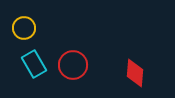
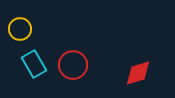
yellow circle: moved 4 px left, 1 px down
red diamond: moved 3 px right; rotated 68 degrees clockwise
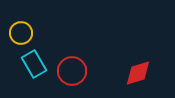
yellow circle: moved 1 px right, 4 px down
red circle: moved 1 px left, 6 px down
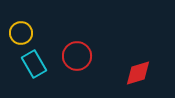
red circle: moved 5 px right, 15 px up
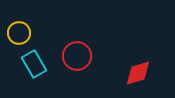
yellow circle: moved 2 px left
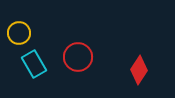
red circle: moved 1 px right, 1 px down
red diamond: moved 1 px right, 3 px up; rotated 40 degrees counterclockwise
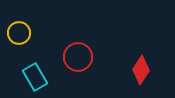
cyan rectangle: moved 1 px right, 13 px down
red diamond: moved 2 px right
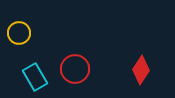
red circle: moved 3 px left, 12 px down
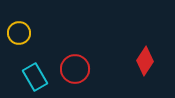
red diamond: moved 4 px right, 9 px up
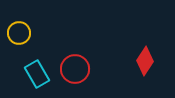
cyan rectangle: moved 2 px right, 3 px up
